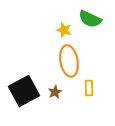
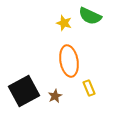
green semicircle: moved 3 px up
yellow star: moved 7 px up
yellow rectangle: rotated 21 degrees counterclockwise
brown star: moved 4 px down
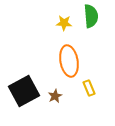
green semicircle: moved 1 px right; rotated 120 degrees counterclockwise
yellow star: rotated 14 degrees counterclockwise
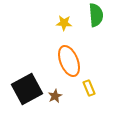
green semicircle: moved 5 px right, 1 px up
orange ellipse: rotated 12 degrees counterclockwise
black square: moved 3 px right, 2 px up
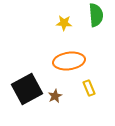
orange ellipse: rotated 76 degrees counterclockwise
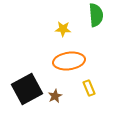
yellow star: moved 1 px left, 6 px down
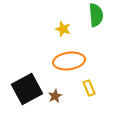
yellow star: rotated 14 degrees clockwise
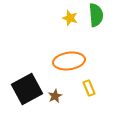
yellow star: moved 7 px right, 11 px up
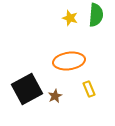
green semicircle: rotated 10 degrees clockwise
yellow rectangle: moved 1 px down
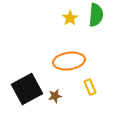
yellow star: rotated 21 degrees clockwise
yellow rectangle: moved 1 px right, 2 px up
brown star: rotated 16 degrees clockwise
